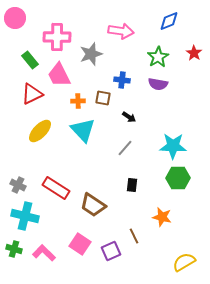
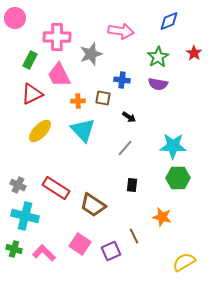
green rectangle: rotated 66 degrees clockwise
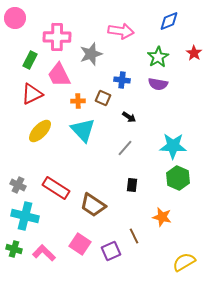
brown square: rotated 14 degrees clockwise
green hexagon: rotated 25 degrees clockwise
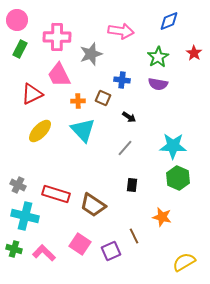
pink circle: moved 2 px right, 2 px down
green rectangle: moved 10 px left, 11 px up
red rectangle: moved 6 px down; rotated 16 degrees counterclockwise
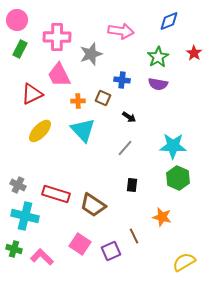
pink L-shape: moved 2 px left, 4 px down
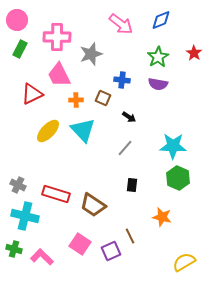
blue diamond: moved 8 px left, 1 px up
pink arrow: moved 7 px up; rotated 30 degrees clockwise
orange cross: moved 2 px left, 1 px up
yellow ellipse: moved 8 px right
brown line: moved 4 px left
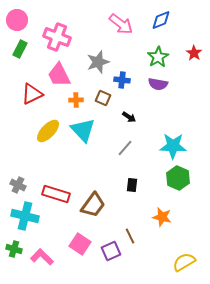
pink cross: rotated 20 degrees clockwise
gray star: moved 7 px right, 8 px down
brown trapezoid: rotated 88 degrees counterclockwise
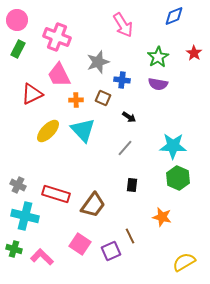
blue diamond: moved 13 px right, 4 px up
pink arrow: moved 2 px right, 1 px down; rotated 20 degrees clockwise
green rectangle: moved 2 px left
